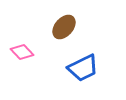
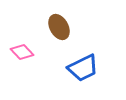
brown ellipse: moved 5 px left; rotated 70 degrees counterclockwise
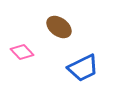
brown ellipse: rotated 25 degrees counterclockwise
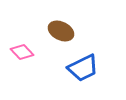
brown ellipse: moved 2 px right, 4 px down; rotated 10 degrees counterclockwise
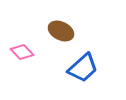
blue trapezoid: rotated 16 degrees counterclockwise
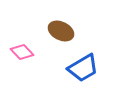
blue trapezoid: rotated 12 degrees clockwise
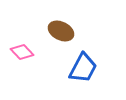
blue trapezoid: rotated 32 degrees counterclockwise
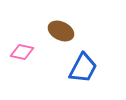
pink diamond: rotated 35 degrees counterclockwise
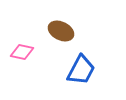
blue trapezoid: moved 2 px left, 2 px down
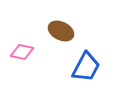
blue trapezoid: moved 5 px right, 3 px up
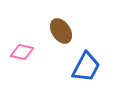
brown ellipse: rotated 30 degrees clockwise
